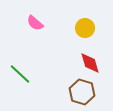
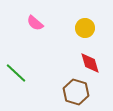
green line: moved 4 px left, 1 px up
brown hexagon: moved 6 px left
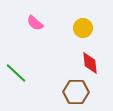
yellow circle: moved 2 px left
red diamond: rotated 10 degrees clockwise
brown hexagon: rotated 15 degrees counterclockwise
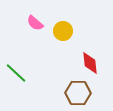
yellow circle: moved 20 px left, 3 px down
brown hexagon: moved 2 px right, 1 px down
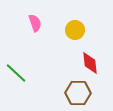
pink semicircle: rotated 150 degrees counterclockwise
yellow circle: moved 12 px right, 1 px up
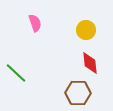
yellow circle: moved 11 px right
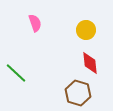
brown hexagon: rotated 15 degrees clockwise
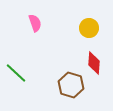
yellow circle: moved 3 px right, 2 px up
red diamond: moved 4 px right; rotated 10 degrees clockwise
brown hexagon: moved 7 px left, 8 px up
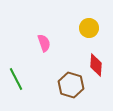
pink semicircle: moved 9 px right, 20 px down
red diamond: moved 2 px right, 2 px down
green line: moved 6 px down; rotated 20 degrees clockwise
